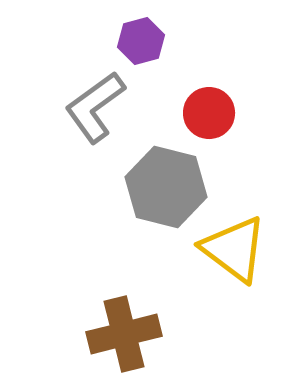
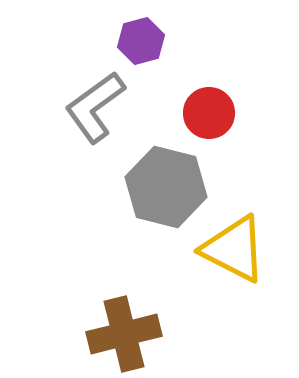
yellow triangle: rotated 10 degrees counterclockwise
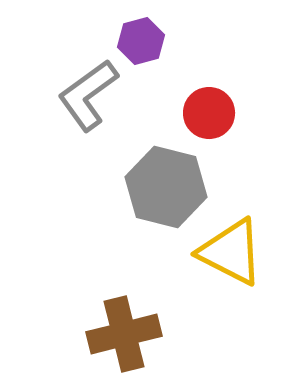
gray L-shape: moved 7 px left, 12 px up
yellow triangle: moved 3 px left, 3 px down
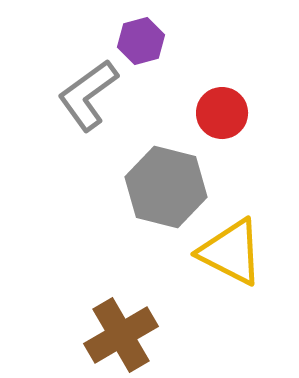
red circle: moved 13 px right
brown cross: moved 3 px left, 1 px down; rotated 16 degrees counterclockwise
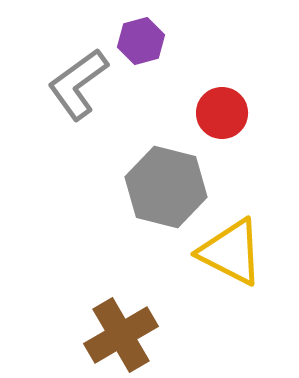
gray L-shape: moved 10 px left, 11 px up
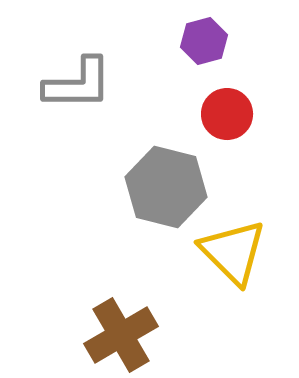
purple hexagon: moved 63 px right
gray L-shape: rotated 144 degrees counterclockwise
red circle: moved 5 px right, 1 px down
yellow triangle: moved 2 px right; rotated 18 degrees clockwise
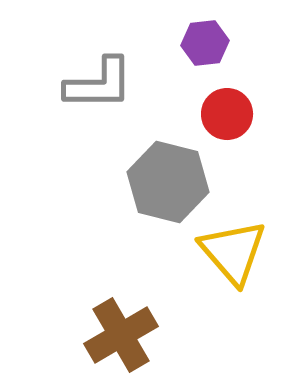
purple hexagon: moved 1 px right, 2 px down; rotated 9 degrees clockwise
gray L-shape: moved 21 px right
gray hexagon: moved 2 px right, 5 px up
yellow triangle: rotated 4 degrees clockwise
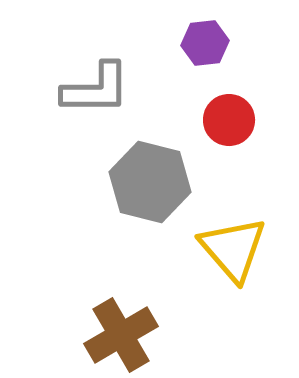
gray L-shape: moved 3 px left, 5 px down
red circle: moved 2 px right, 6 px down
gray hexagon: moved 18 px left
yellow triangle: moved 3 px up
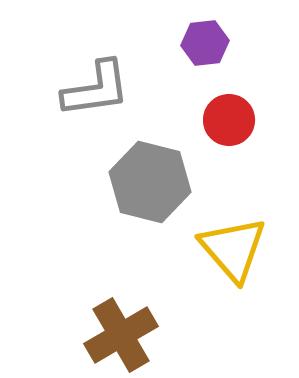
gray L-shape: rotated 8 degrees counterclockwise
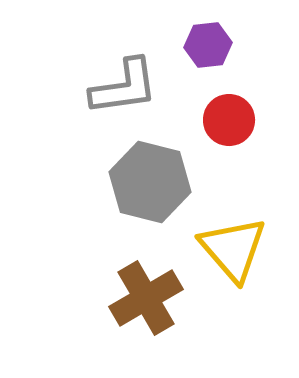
purple hexagon: moved 3 px right, 2 px down
gray L-shape: moved 28 px right, 2 px up
brown cross: moved 25 px right, 37 px up
